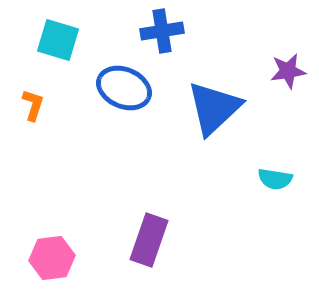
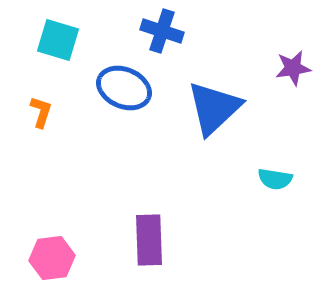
blue cross: rotated 27 degrees clockwise
purple star: moved 5 px right, 3 px up
orange L-shape: moved 8 px right, 7 px down
purple rectangle: rotated 21 degrees counterclockwise
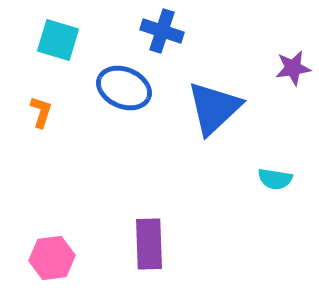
purple rectangle: moved 4 px down
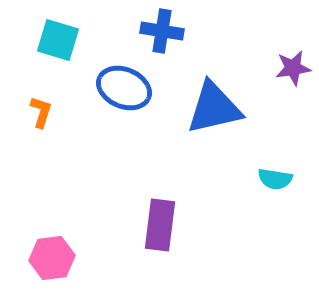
blue cross: rotated 9 degrees counterclockwise
blue triangle: rotated 30 degrees clockwise
purple rectangle: moved 11 px right, 19 px up; rotated 9 degrees clockwise
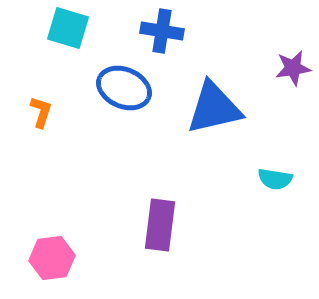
cyan square: moved 10 px right, 12 px up
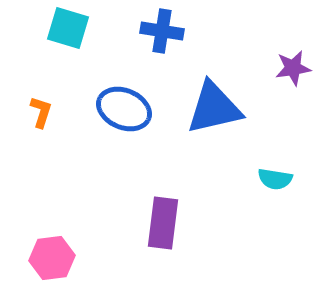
blue ellipse: moved 21 px down
purple rectangle: moved 3 px right, 2 px up
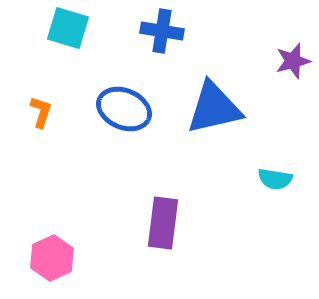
purple star: moved 7 px up; rotated 6 degrees counterclockwise
pink hexagon: rotated 18 degrees counterclockwise
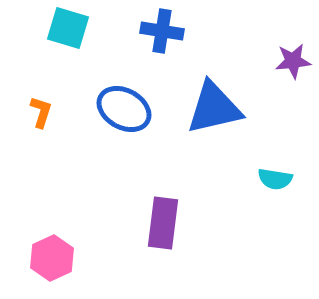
purple star: rotated 9 degrees clockwise
blue ellipse: rotated 6 degrees clockwise
